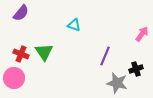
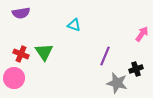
purple semicircle: rotated 42 degrees clockwise
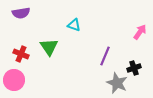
pink arrow: moved 2 px left, 2 px up
green triangle: moved 5 px right, 5 px up
black cross: moved 2 px left, 1 px up
pink circle: moved 2 px down
gray star: rotated 10 degrees clockwise
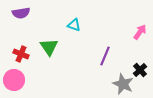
black cross: moved 6 px right, 2 px down; rotated 24 degrees counterclockwise
gray star: moved 6 px right, 1 px down
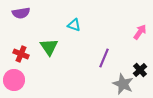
purple line: moved 1 px left, 2 px down
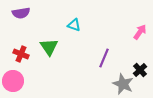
pink circle: moved 1 px left, 1 px down
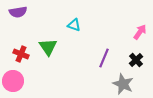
purple semicircle: moved 3 px left, 1 px up
green triangle: moved 1 px left
black cross: moved 4 px left, 10 px up
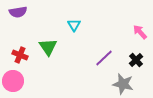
cyan triangle: rotated 40 degrees clockwise
pink arrow: rotated 77 degrees counterclockwise
red cross: moved 1 px left, 1 px down
purple line: rotated 24 degrees clockwise
gray star: rotated 10 degrees counterclockwise
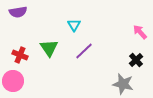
green triangle: moved 1 px right, 1 px down
purple line: moved 20 px left, 7 px up
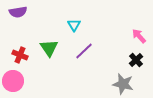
pink arrow: moved 1 px left, 4 px down
